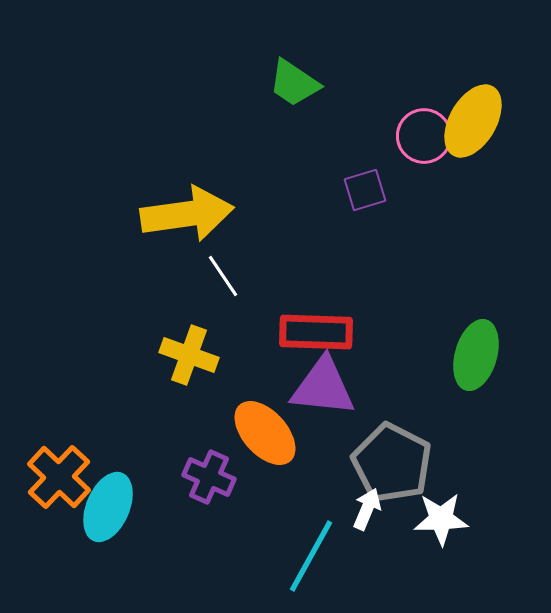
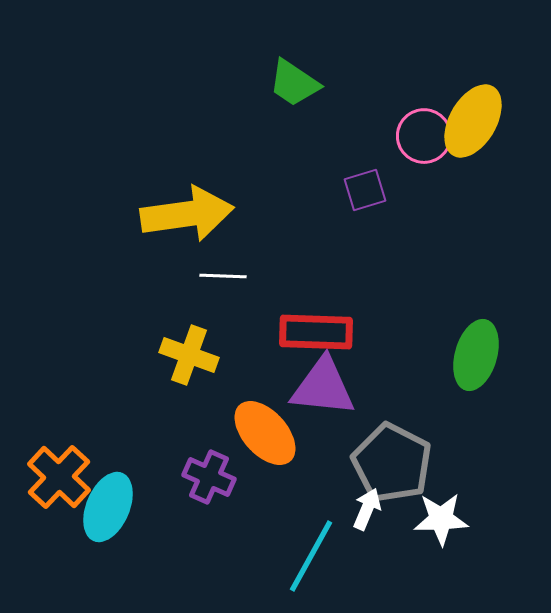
white line: rotated 54 degrees counterclockwise
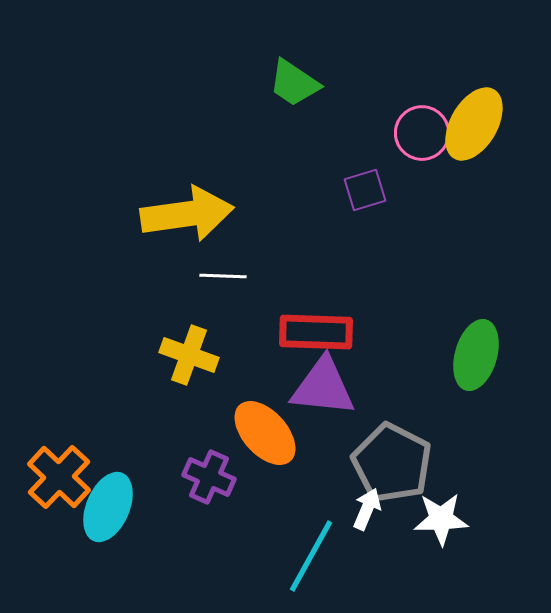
yellow ellipse: moved 1 px right, 3 px down
pink circle: moved 2 px left, 3 px up
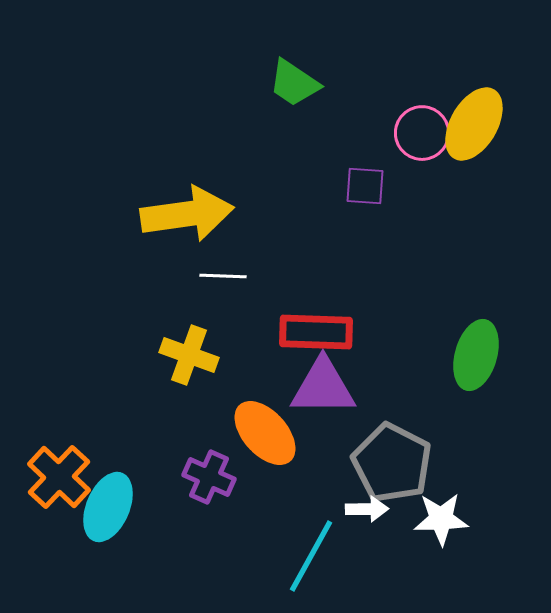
purple square: moved 4 px up; rotated 21 degrees clockwise
purple triangle: rotated 6 degrees counterclockwise
white arrow: rotated 66 degrees clockwise
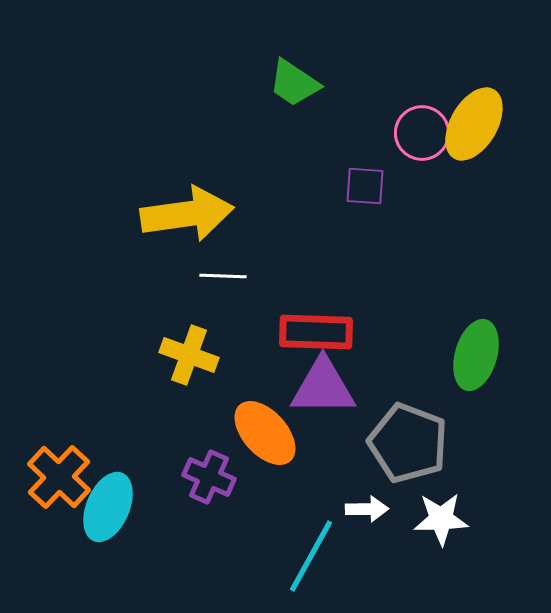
gray pentagon: moved 16 px right, 20 px up; rotated 6 degrees counterclockwise
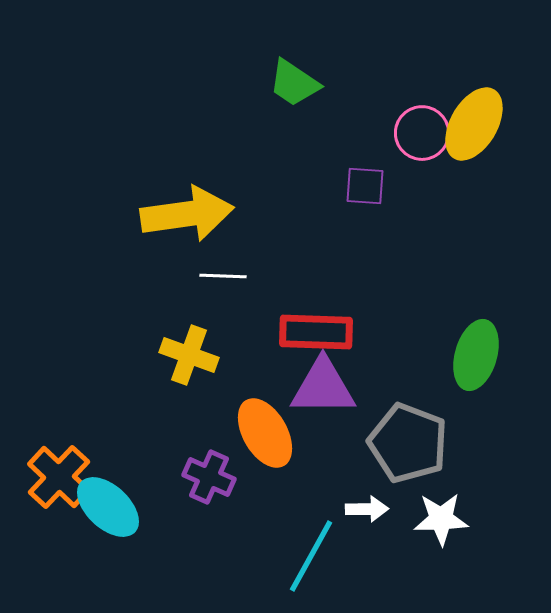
orange ellipse: rotated 12 degrees clockwise
cyan ellipse: rotated 70 degrees counterclockwise
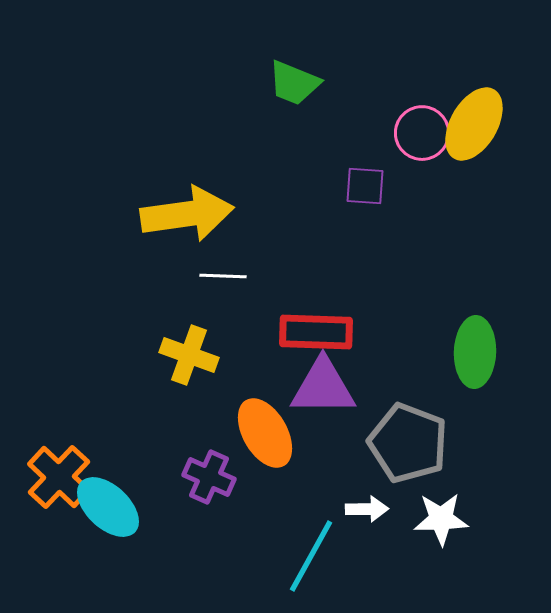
green trapezoid: rotated 12 degrees counterclockwise
green ellipse: moved 1 px left, 3 px up; rotated 14 degrees counterclockwise
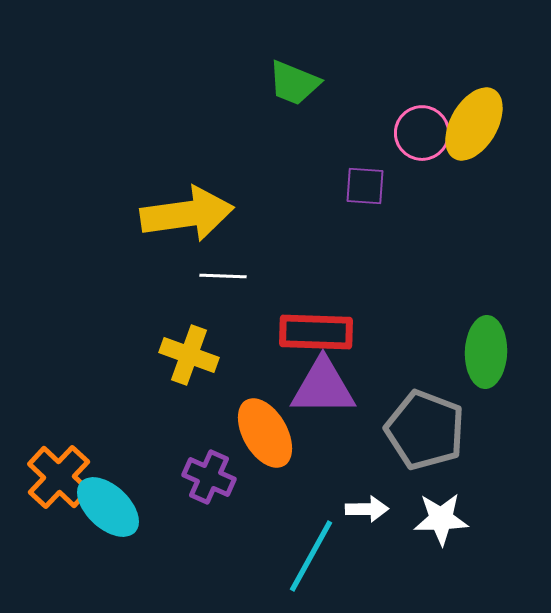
green ellipse: moved 11 px right
gray pentagon: moved 17 px right, 13 px up
